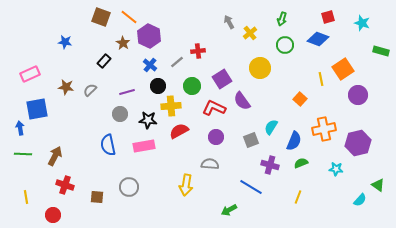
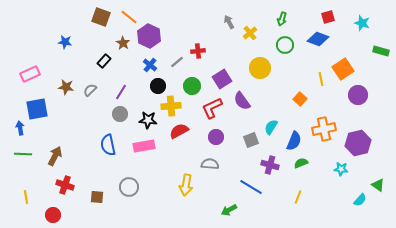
purple line at (127, 92): moved 6 px left; rotated 42 degrees counterclockwise
red L-shape at (214, 108): moved 2 px left; rotated 50 degrees counterclockwise
cyan star at (336, 169): moved 5 px right
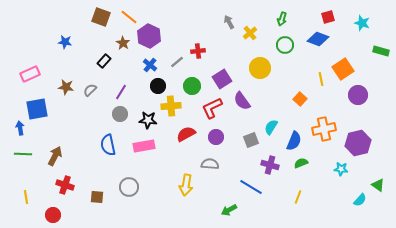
red semicircle at (179, 131): moved 7 px right, 3 px down
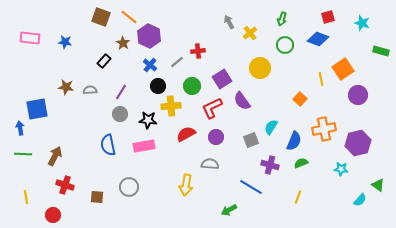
pink rectangle at (30, 74): moved 36 px up; rotated 30 degrees clockwise
gray semicircle at (90, 90): rotated 40 degrees clockwise
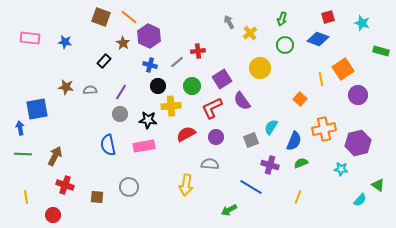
blue cross at (150, 65): rotated 24 degrees counterclockwise
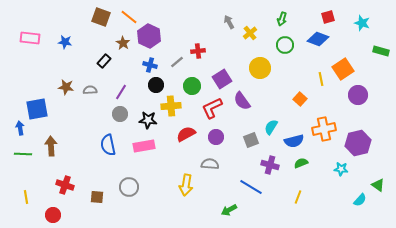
black circle at (158, 86): moved 2 px left, 1 px up
blue semicircle at (294, 141): rotated 54 degrees clockwise
brown arrow at (55, 156): moved 4 px left, 10 px up; rotated 30 degrees counterclockwise
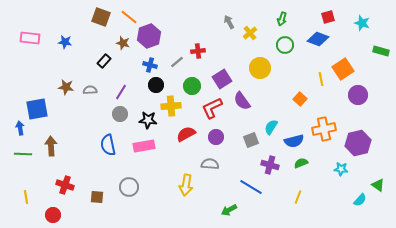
purple hexagon at (149, 36): rotated 15 degrees clockwise
brown star at (123, 43): rotated 16 degrees counterclockwise
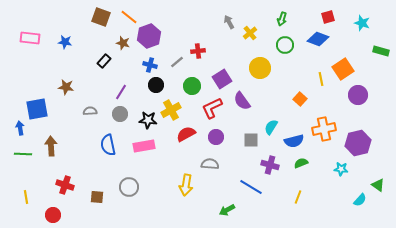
gray semicircle at (90, 90): moved 21 px down
yellow cross at (171, 106): moved 4 px down; rotated 24 degrees counterclockwise
gray square at (251, 140): rotated 21 degrees clockwise
green arrow at (229, 210): moved 2 px left
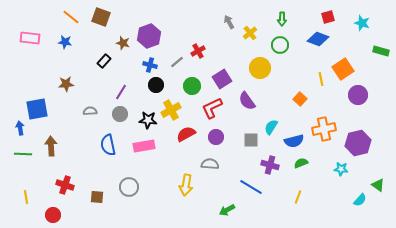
orange line at (129, 17): moved 58 px left
green arrow at (282, 19): rotated 16 degrees counterclockwise
green circle at (285, 45): moved 5 px left
red cross at (198, 51): rotated 24 degrees counterclockwise
brown star at (66, 87): moved 3 px up; rotated 14 degrees counterclockwise
purple semicircle at (242, 101): moved 5 px right
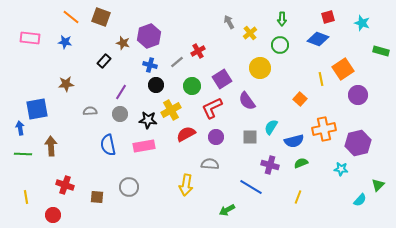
gray square at (251, 140): moved 1 px left, 3 px up
green triangle at (378, 185): rotated 40 degrees clockwise
